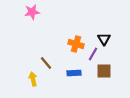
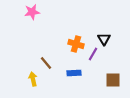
brown square: moved 9 px right, 9 px down
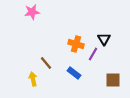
blue rectangle: rotated 40 degrees clockwise
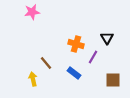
black triangle: moved 3 px right, 1 px up
purple line: moved 3 px down
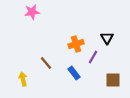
orange cross: rotated 35 degrees counterclockwise
blue rectangle: rotated 16 degrees clockwise
yellow arrow: moved 10 px left
